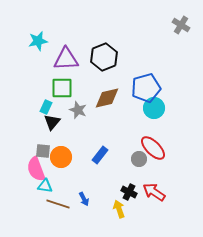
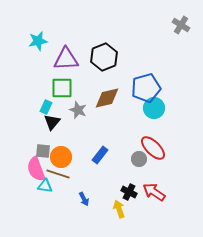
brown line: moved 30 px up
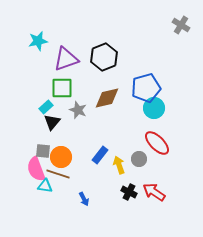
purple triangle: rotated 16 degrees counterclockwise
cyan rectangle: rotated 24 degrees clockwise
red ellipse: moved 4 px right, 5 px up
yellow arrow: moved 44 px up
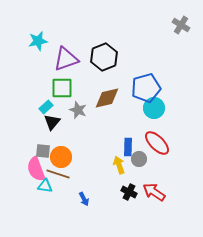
blue rectangle: moved 28 px right, 8 px up; rotated 36 degrees counterclockwise
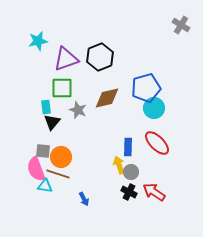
black hexagon: moved 4 px left
cyan rectangle: rotated 56 degrees counterclockwise
gray circle: moved 8 px left, 13 px down
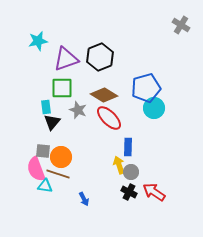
brown diamond: moved 3 px left, 3 px up; rotated 44 degrees clockwise
red ellipse: moved 48 px left, 25 px up
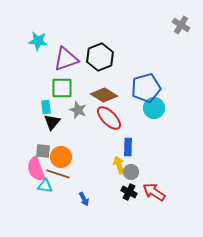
cyan star: rotated 18 degrees clockwise
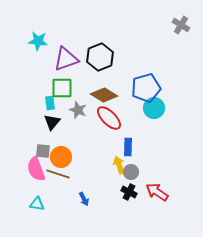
cyan rectangle: moved 4 px right, 4 px up
cyan triangle: moved 8 px left, 18 px down
red arrow: moved 3 px right
